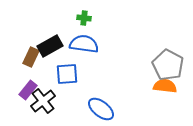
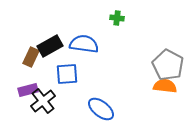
green cross: moved 33 px right
purple rectangle: rotated 36 degrees clockwise
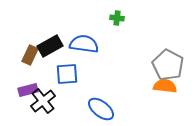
brown rectangle: moved 1 px left, 2 px up
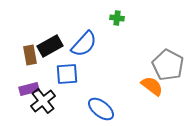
blue semicircle: rotated 124 degrees clockwise
brown rectangle: rotated 36 degrees counterclockwise
orange semicircle: moved 13 px left; rotated 30 degrees clockwise
purple rectangle: moved 1 px right, 1 px up
